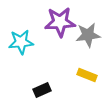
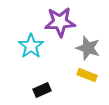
gray star: moved 13 px down; rotated 25 degrees clockwise
cyan star: moved 10 px right, 4 px down; rotated 30 degrees counterclockwise
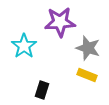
cyan star: moved 7 px left
black rectangle: rotated 48 degrees counterclockwise
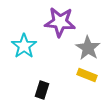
purple star: rotated 8 degrees clockwise
gray star: rotated 15 degrees clockwise
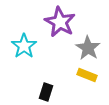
purple star: rotated 24 degrees clockwise
black rectangle: moved 4 px right, 2 px down
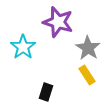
purple star: moved 2 px left; rotated 12 degrees counterclockwise
cyan star: moved 1 px left, 1 px down
yellow rectangle: rotated 36 degrees clockwise
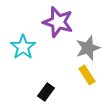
gray star: rotated 20 degrees clockwise
black rectangle: rotated 18 degrees clockwise
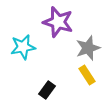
cyan star: rotated 25 degrees clockwise
black rectangle: moved 1 px right, 2 px up
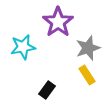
purple star: rotated 20 degrees clockwise
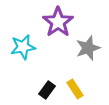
yellow rectangle: moved 12 px left, 14 px down
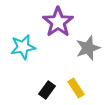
yellow rectangle: moved 1 px right, 1 px up
